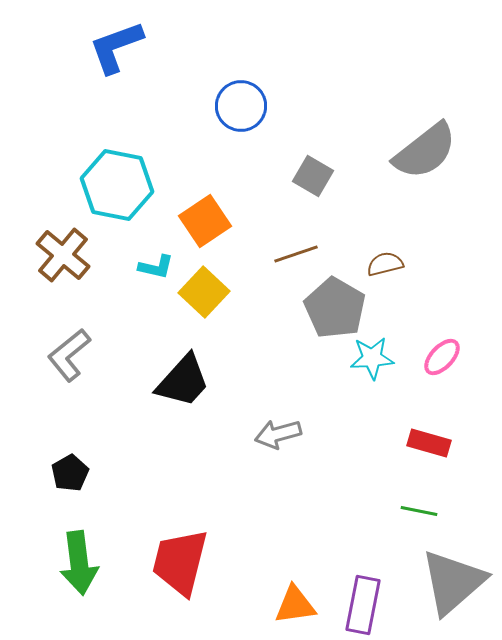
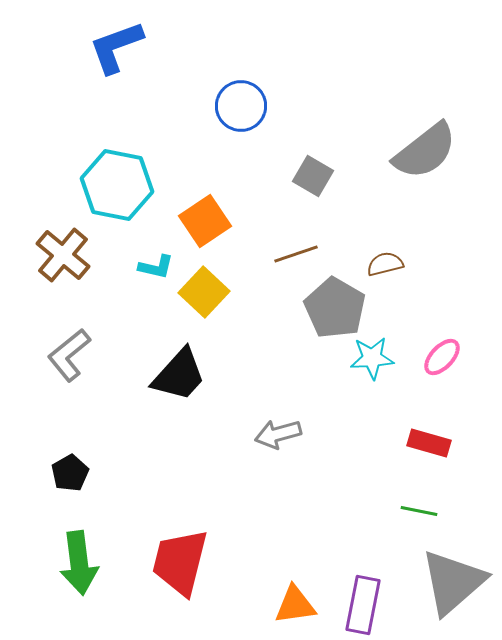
black trapezoid: moved 4 px left, 6 px up
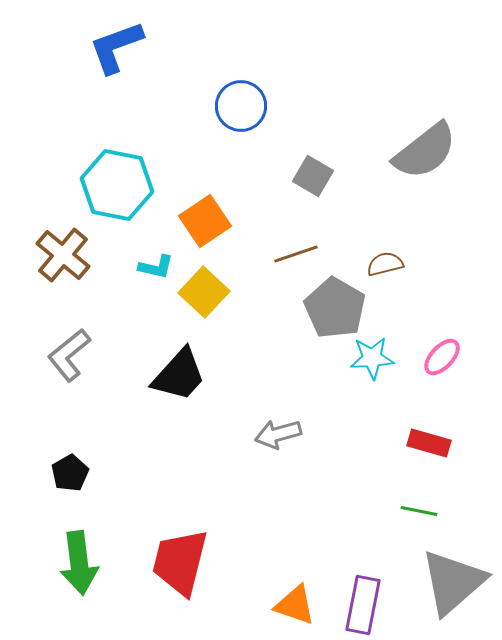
orange triangle: rotated 27 degrees clockwise
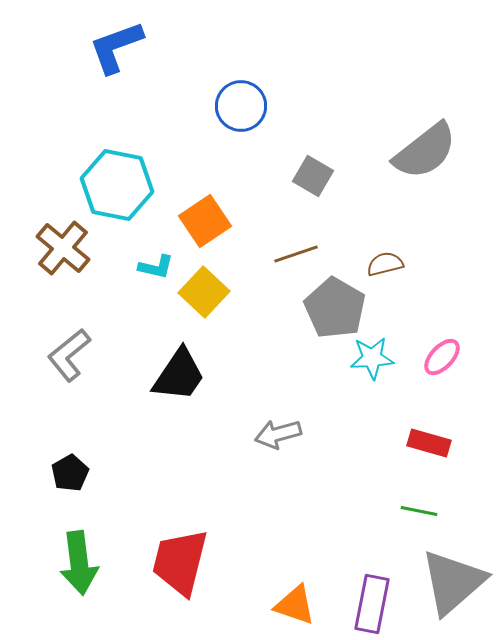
brown cross: moved 7 px up
black trapezoid: rotated 8 degrees counterclockwise
purple rectangle: moved 9 px right, 1 px up
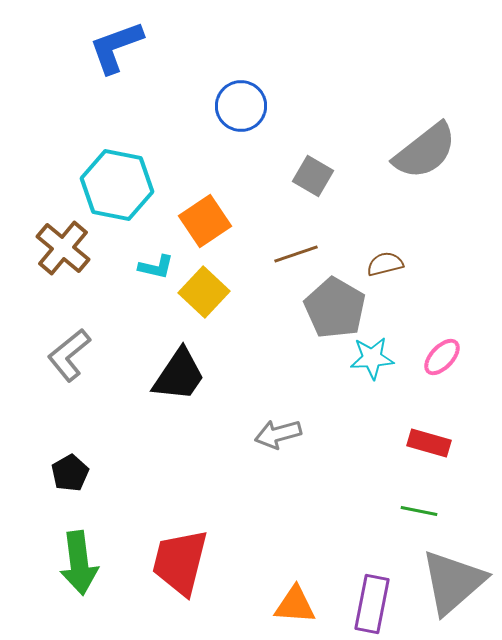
orange triangle: rotated 15 degrees counterclockwise
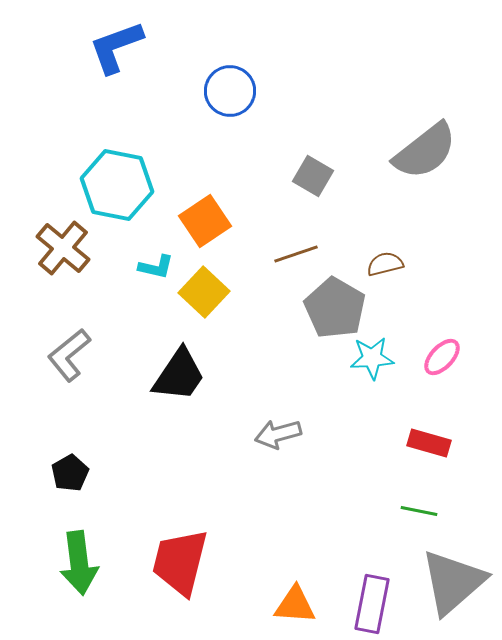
blue circle: moved 11 px left, 15 px up
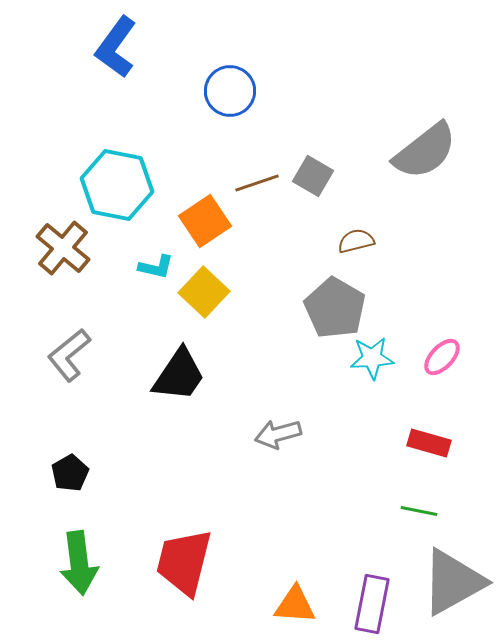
blue L-shape: rotated 34 degrees counterclockwise
brown line: moved 39 px left, 71 px up
brown semicircle: moved 29 px left, 23 px up
red trapezoid: moved 4 px right
gray triangle: rotated 12 degrees clockwise
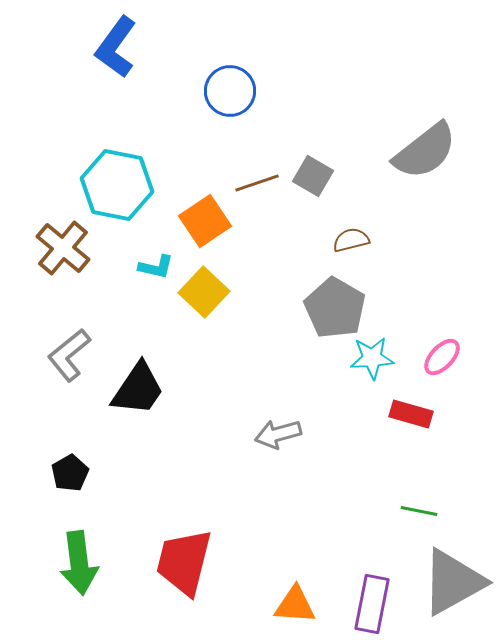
brown semicircle: moved 5 px left, 1 px up
black trapezoid: moved 41 px left, 14 px down
red rectangle: moved 18 px left, 29 px up
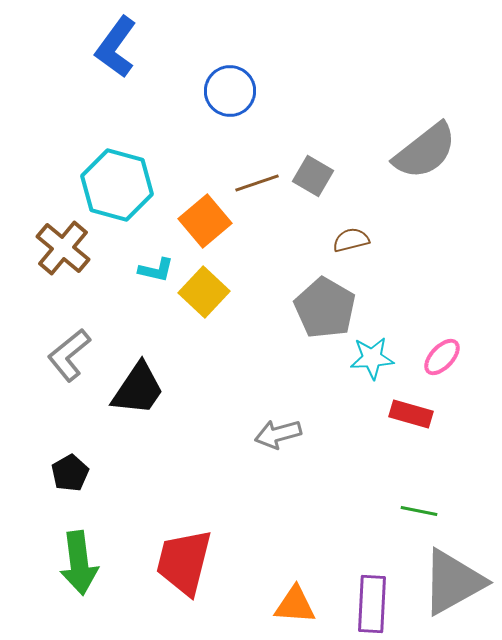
cyan hexagon: rotated 4 degrees clockwise
orange square: rotated 6 degrees counterclockwise
cyan L-shape: moved 3 px down
gray pentagon: moved 10 px left
purple rectangle: rotated 8 degrees counterclockwise
